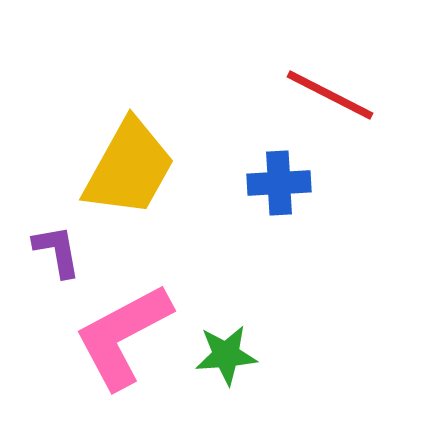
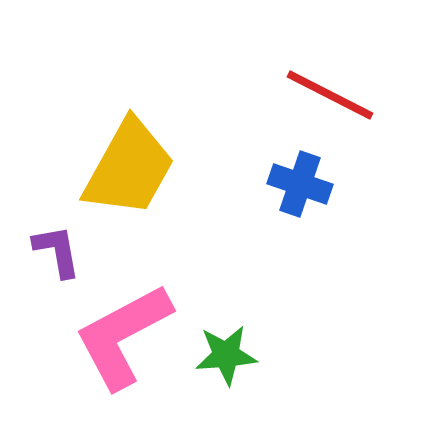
blue cross: moved 21 px right, 1 px down; rotated 22 degrees clockwise
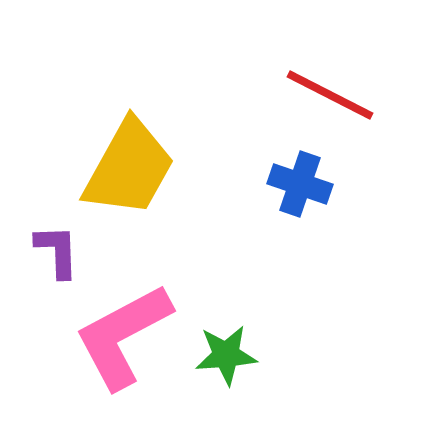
purple L-shape: rotated 8 degrees clockwise
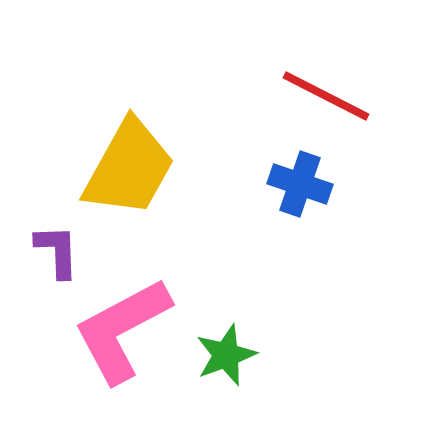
red line: moved 4 px left, 1 px down
pink L-shape: moved 1 px left, 6 px up
green star: rotated 16 degrees counterclockwise
